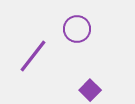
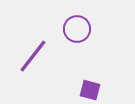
purple square: rotated 30 degrees counterclockwise
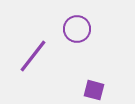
purple square: moved 4 px right
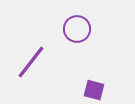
purple line: moved 2 px left, 6 px down
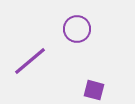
purple line: moved 1 px left, 1 px up; rotated 12 degrees clockwise
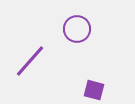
purple line: rotated 9 degrees counterclockwise
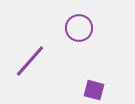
purple circle: moved 2 px right, 1 px up
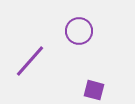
purple circle: moved 3 px down
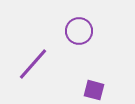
purple line: moved 3 px right, 3 px down
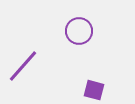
purple line: moved 10 px left, 2 px down
